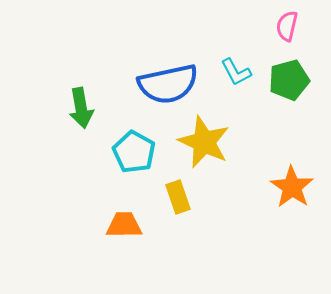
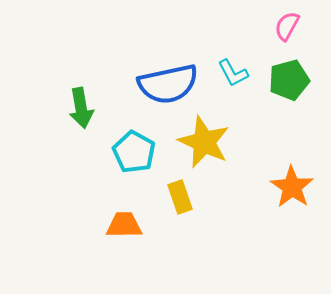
pink semicircle: rotated 16 degrees clockwise
cyan L-shape: moved 3 px left, 1 px down
yellow rectangle: moved 2 px right
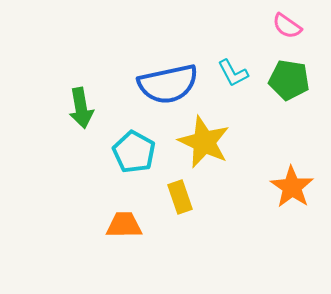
pink semicircle: rotated 84 degrees counterclockwise
green pentagon: rotated 24 degrees clockwise
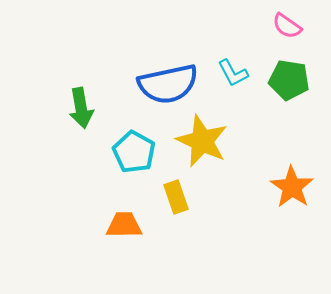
yellow star: moved 2 px left, 1 px up
yellow rectangle: moved 4 px left
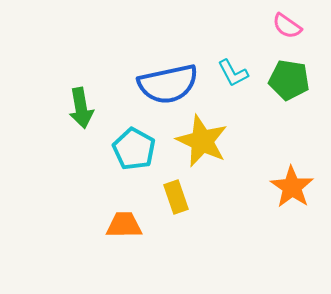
cyan pentagon: moved 3 px up
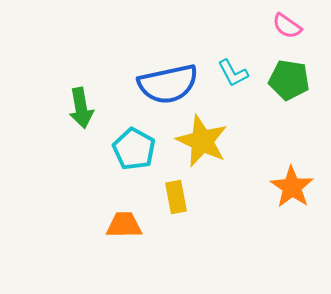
yellow rectangle: rotated 8 degrees clockwise
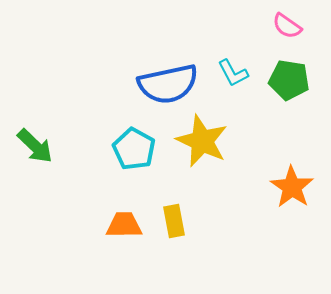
green arrow: moved 46 px left, 38 px down; rotated 36 degrees counterclockwise
yellow rectangle: moved 2 px left, 24 px down
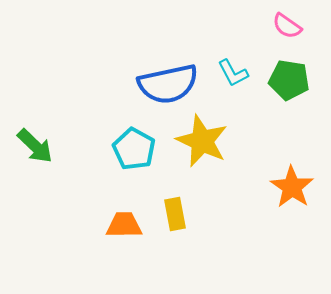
yellow rectangle: moved 1 px right, 7 px up
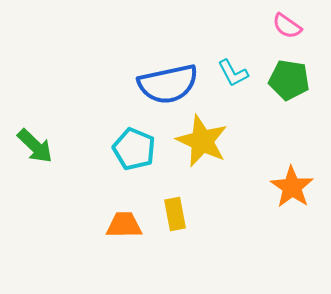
cyan pentagon: rotated 6 degrees counterclockwise
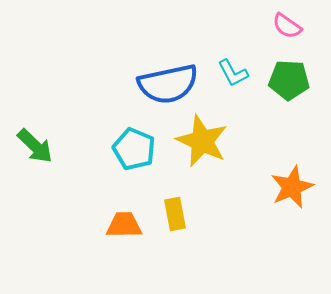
green pentagon: rotated 6 degrees counterclockwise
orange star: rotated 15 degrees clockwise
